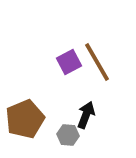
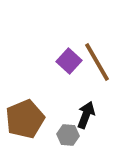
purple square: moved 1 px up; rotated 20 degrees counterclockwise
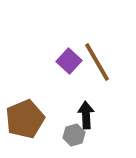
black arrow: rotated 24 degrees counterclockwise
gray hexagon: moved 6 px right; rotated 20 degrees counterclockwise
